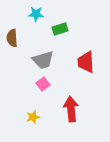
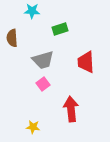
cyan star: moved 4 px left, 3 px up
yellow star: moved 10 px down; rotated 24 degrees clockwise
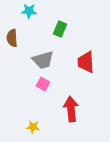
cyan star: moved 3 px left
green rectangle: rotated 49 degrees counterclockwise
pink square: rotated 24 degrees counterclockwise
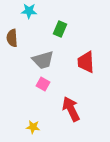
red arrow: rotated 20 degrees counterclockwise
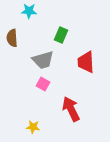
green rectangle: moved 1 px right, 6 px down
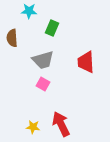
green rectangle: moved 9 px left, 7 px up
red arrow: moved 10 px left, 15 px down
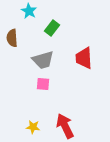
cyan star: rotated 28 degrees clockwise
green rectangle: rotated 14 degrees clockwise
red trapezoid: moved 2 px left, 4 px up
pink square: rotated 24 degrees counterclockwise
red arrow: moved 4 px right, 2 px down
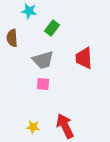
cyan star: rotated 21 degrees counterclockwise
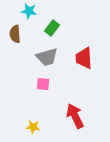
brown semicircle: moved 3 px right, 4 px up
gray trapezoid: moved 4 px right, 3 px up
red arrow: moved 10 px right, 10 px up
